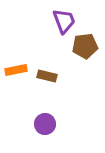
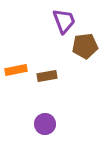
brown rectangle: rotated 24 degrees counterclockwise
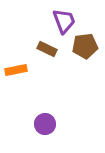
brown rectangle: moved 27 px up; rotated 36 degrees clockwise
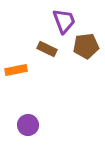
brown pentagon: moved 1 px right
purple circle: moved 17 px left, 1 px down
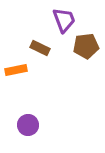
purple trapezoid: moved 1 px up
brown rectangle: moved 7 px left, 1 px up
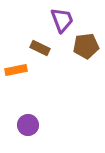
purple trapezoid: moved 2 px left
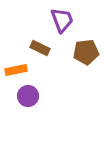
brown pentagon: moved 6 px down
purple circle: moved 29 px up
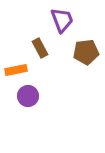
brown rectangle: rotated 36 degrees clockwise
